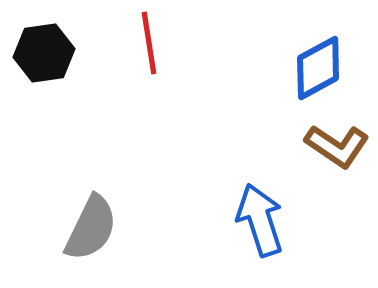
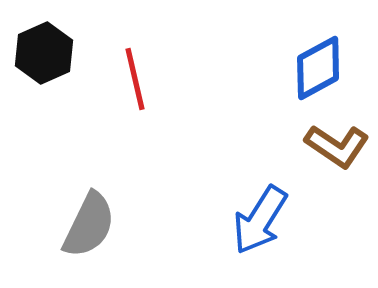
red line: moved 14 px left, 36 px down; rotated 4 degrees counterclockwise
black hexagon: rotated 16 degrees counterclockwise
blue arrow: rotated 130 degrees counterclockwise
gray semicircle: moved 2 px left, 3 px up
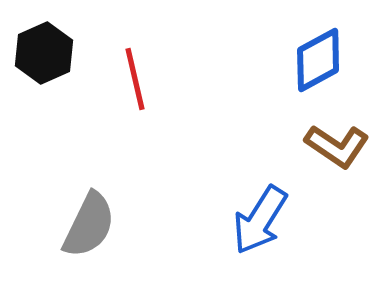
blue diamond: moved 8 px up
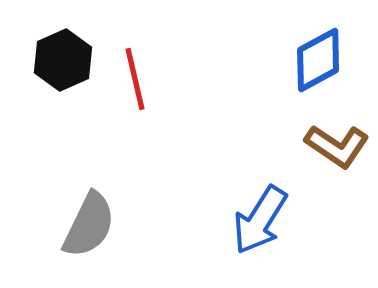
black hexagon: moved 19 px right, 7 px down
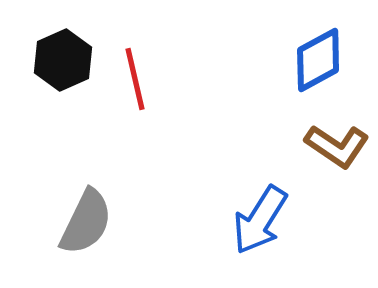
gray semicircle: moved 3 px left, 3 px up
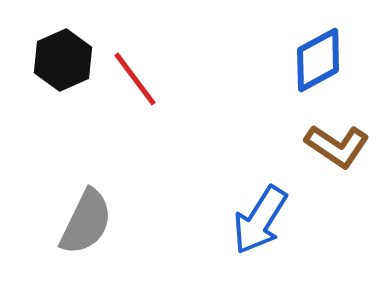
red line: rotated 24 degrees counterclockwise
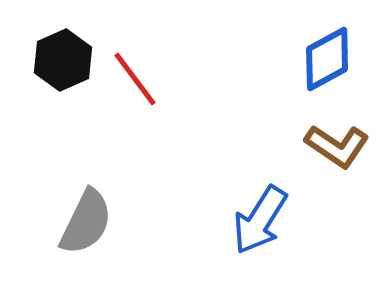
blue diamond: moved 9 px right, 1 px up
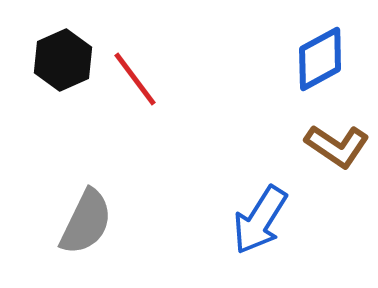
blue diamond: moved 7 px left
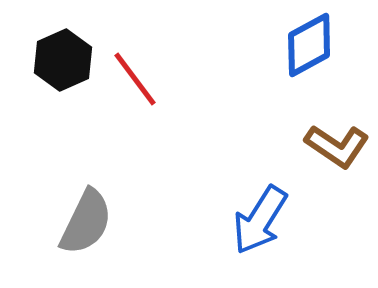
blue diamond: moved 11 px left, 14 px up
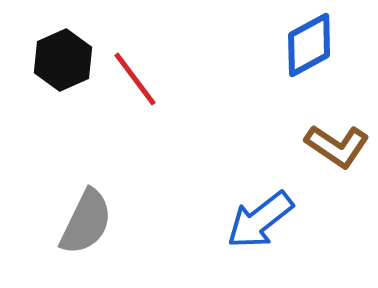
blue arrow: rotated 20 degrees clockwise
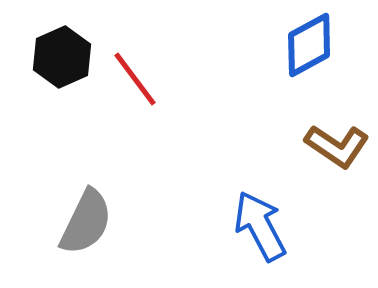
black hexagon: moved 1 px left, 3 px up
blue arrow: moved 6 px down; rotated 100 degrees clockwise
